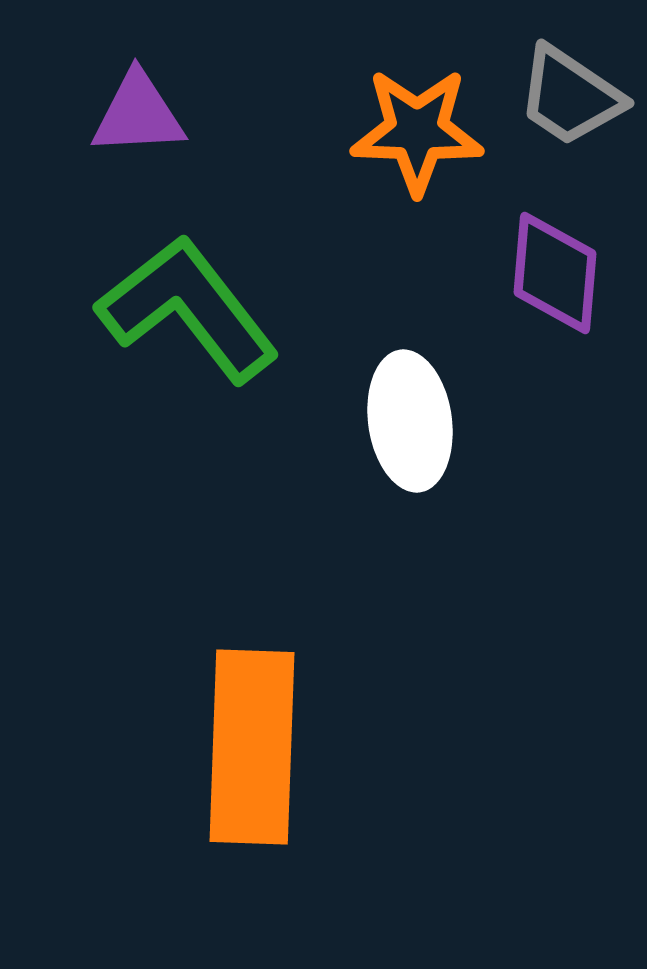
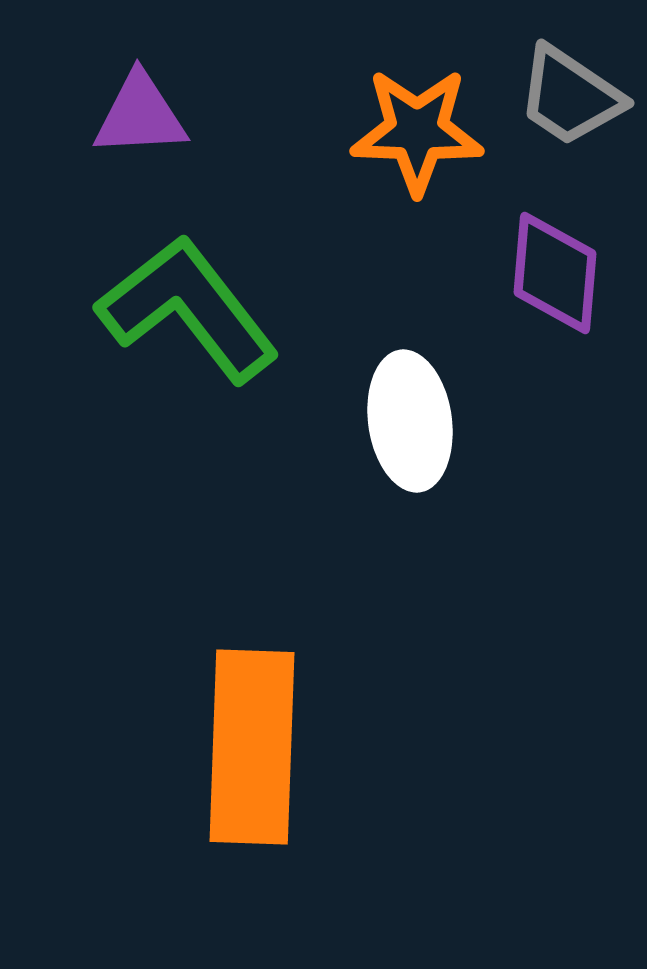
purple triangle: moved 2 px right, 1 px down
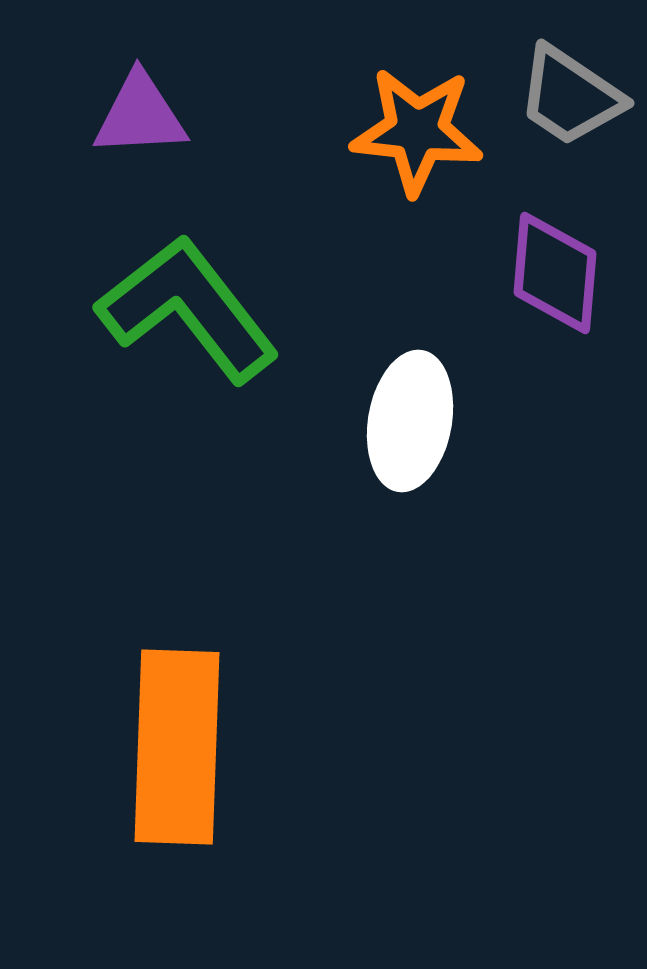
orange star: rotated 4 degrees clockwise
white ellipse: rotated 18 degrees clockwise
orange rectangle: moved 75 px left
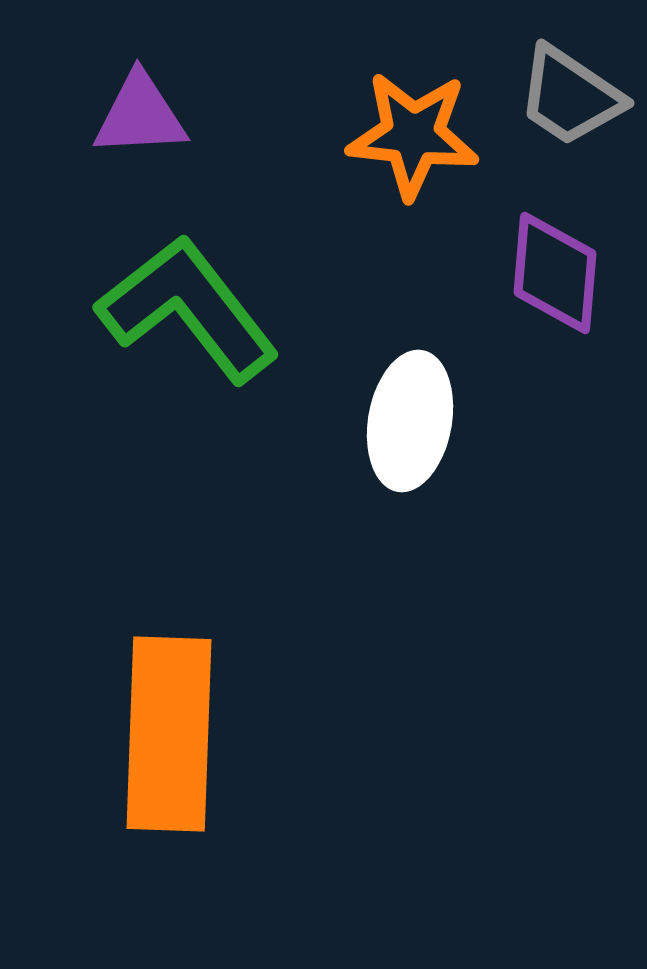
orange star: moved 4 px left, 4 px down
orange rectangle: moved 8 px left, 13 px up
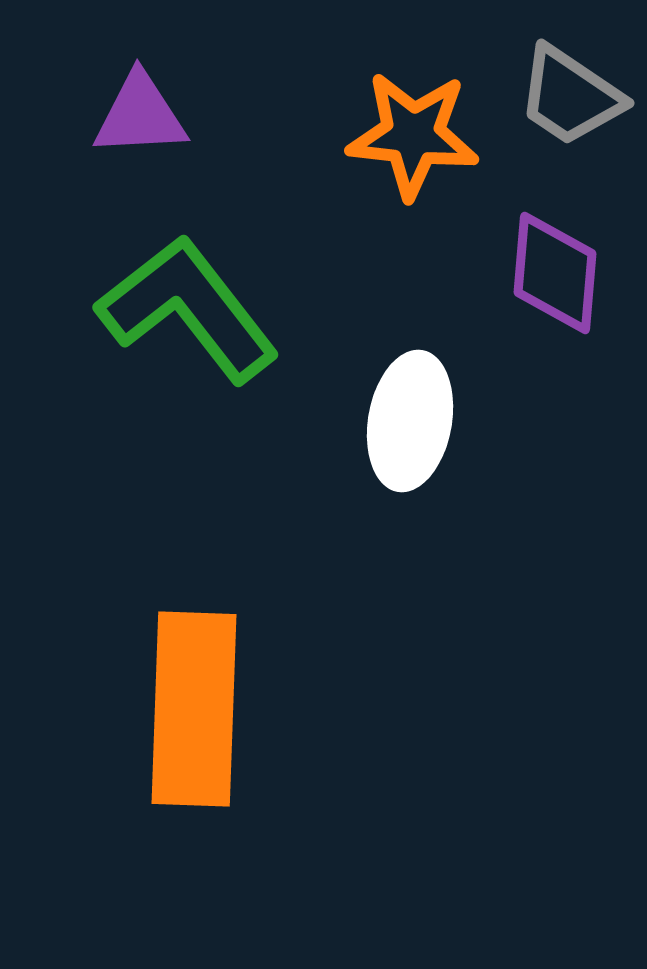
orange rectangle: moved 25 px right, 25 px up
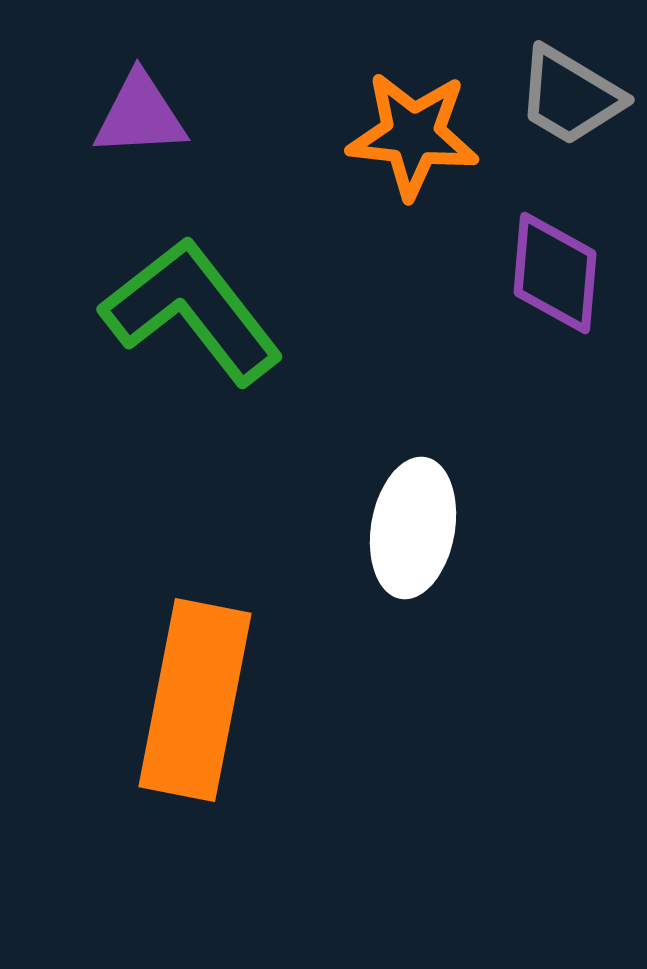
gray trapezoid: rotated 3 degrees counterclockwise
green L-shape: moved 4 px right, 2 px down
white ellipse: moved 3 px right, 107 px down
orange rectangle: moved 1 px right, 9 px up; rotated 9 degrees clockwise
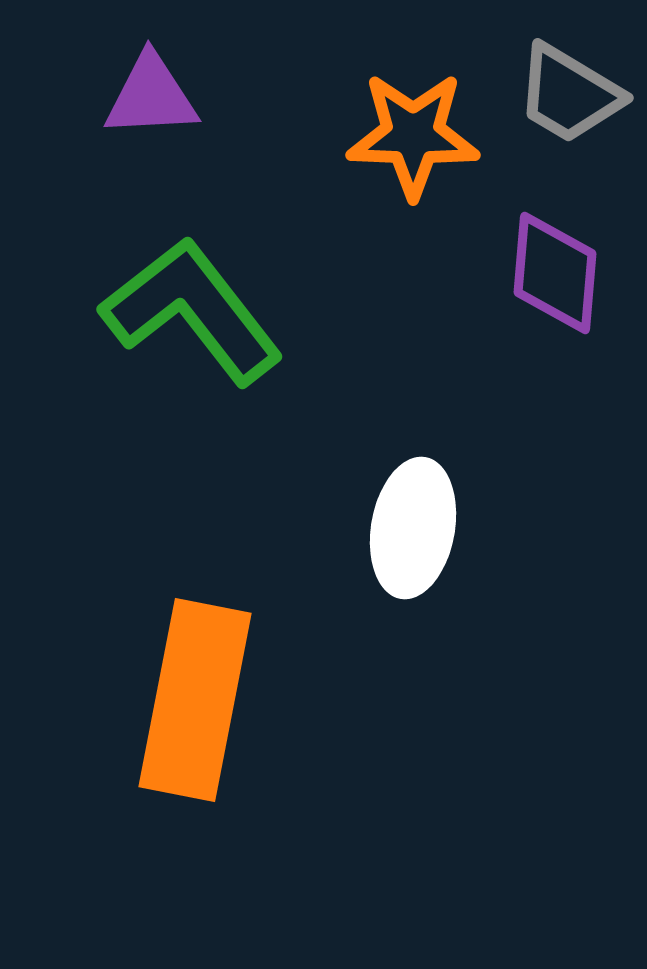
gray trapezoid: moved 1 px left, 2 px up
purple triangle: moved 11 px right, 19 px up
orange star: rotated 4 degrees counterclockwise
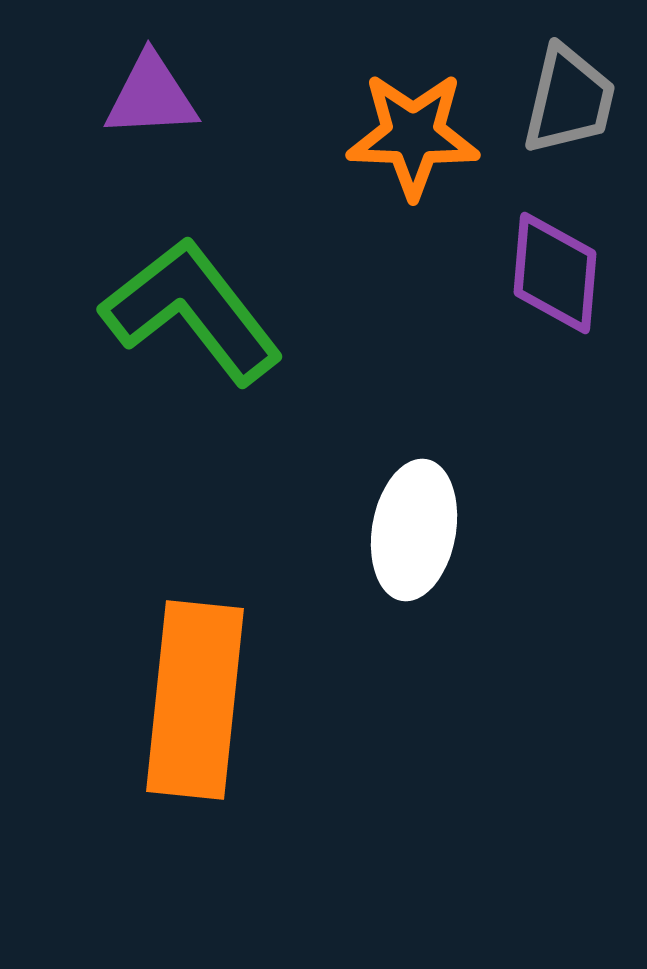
gray trapezoid: moved 6 px down; rotated 108 degrees counterclockwise
white ellipse: moved 1 px right, 2 px down
orange rectangle: rotated 5 degrees counterclockwise
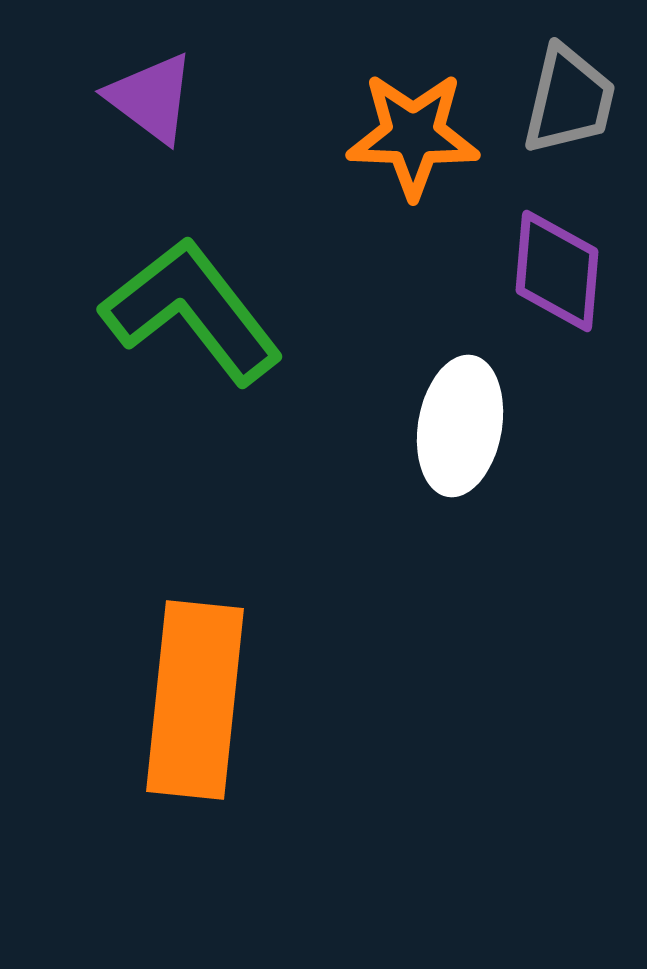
purple triangle: moved 2 px down; rotated 40 degrees clockwise
purple diamond: moved 2 px right, 2 px up
white ellipse: moved 46 px right, 104 px up
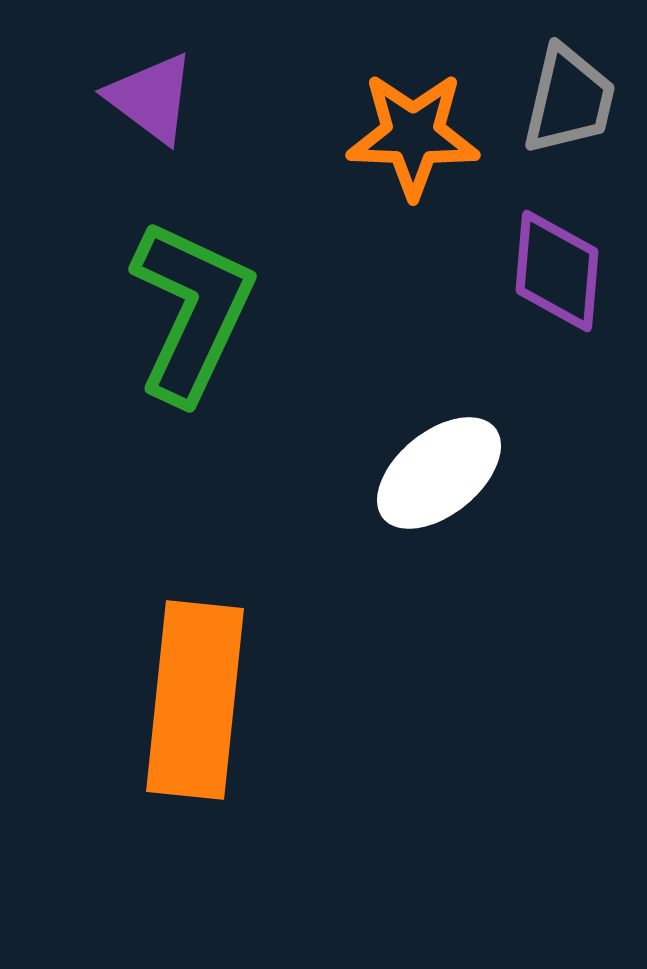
green L-shape: rotated 63 degrees clockwise
white ellipse: moved 21 px left, 47 px down; rotated 41 degrees clockwise
